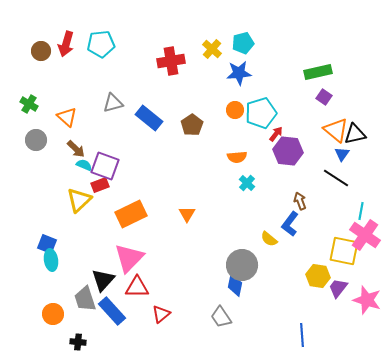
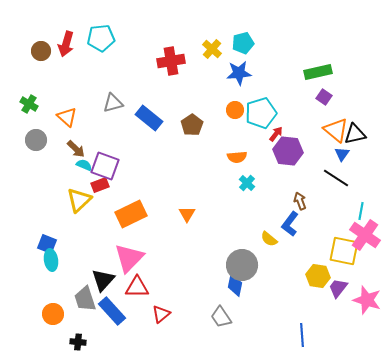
cyan pentagon at (101, 44): moved 6 px up
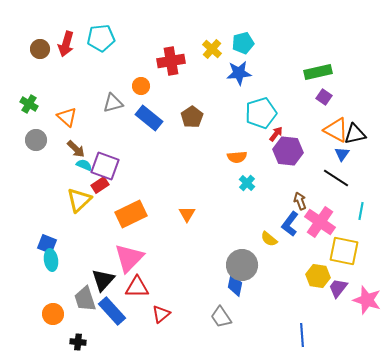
brown circle at (41, 51): moved 1 px left, 2 px up
orange circle at (235, 110): moved 94 px left, 24 px up
brown pentagon at (192, 125): moved 8 px up
orange triangle at (336, 130): rotated 12 degrees counterclockwise
red rectangle at (100, 185): rotated 12 degrees counterclockwise
pink cross at (365, 235): moved 45 px left, 13 px up
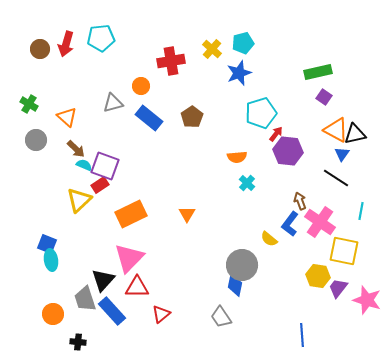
blue star at (239, 73): rotated 15 degrees counterclockwise
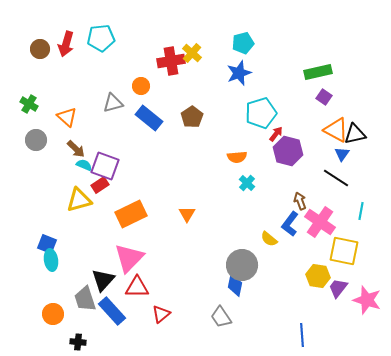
yellow cross at (212, 49): moved 20 px left, 4 px down
purple hexagon at (288, 151): rotated 8 degrees clockwise
yellow triangle at (79, 200): rotated 28 degrees clockwise
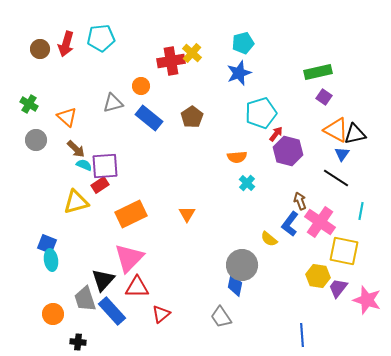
purple square at (105, 166): rotated 24 degrees counterclockwise
yellow triangle at (79, 200): moved 3 px left, 2 px down
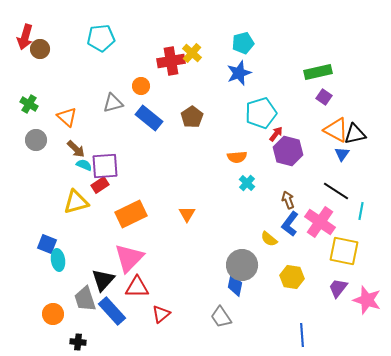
red arrow at (66, 44): moved 41 px left, 7 px up
black line at (336, 178): moved 13 px down
brown arrow at (300, 201): moved 12 px left, 1 px up
cyan ellipse at (51, 260): moved 7 px right
yellow hexagon at (318, 276): moved 26 px left, 1 px down
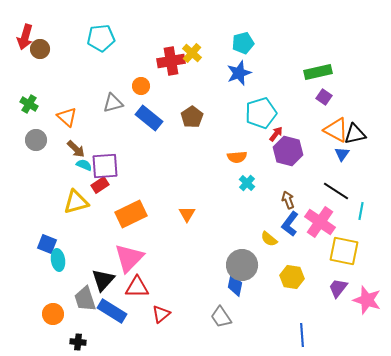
blue rectangle at (112, 311): rotated 16 degrees counterclockwise
